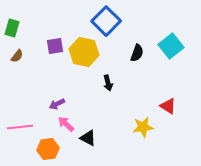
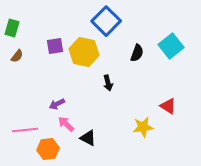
pink line: moved 5 px right, 3 px down
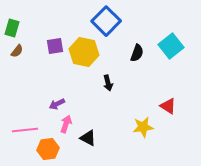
brown semicircle: moved 5 px up
pink arrow: rotated 66 degrees clockwise
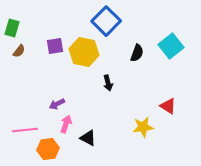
brown semicircle: moved 2 px right
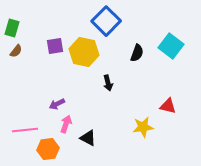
cyan square: rotated 15 degrees counterclockwise
brown semicircle: moved 3 px left
red triangle: rotated 18 degrees counterclockwise
